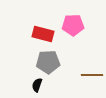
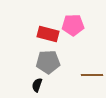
red rectangle: moved 5 px right
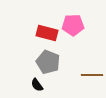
red rectangle: moved 1 px left, 1 px up
gray pentagon: rotated 25 degrees clockwise
black semicircle: rotated 56 degrees counterclockwise
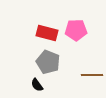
pink pentagon: moved 3 px right, 5 px down
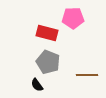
pink pentagon: moved 3 px left, 12 px up
brown line: moved 5 px left
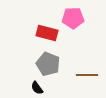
gray pentagon: moved 2 px down
black semicircle: moved 3 px down
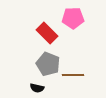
red rectangle: rotated 30 degrees clockwise
brown line: moved 14 px left
black semicircle: rotated 40 degrees counterclockwise
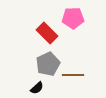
gray pentagon: rotated 25 degrees clockwise
black semicircle: rotated 56 degrees counterclockwise
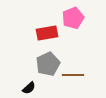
pink pentagon: rotated 20 degrees counterclockwise
red rectangle: rotated 55 degrees counterclockwise
black semicircle: moved 8 px left
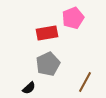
brown line: moved 12 px right, 7 px down; rotated 60 degrees counterclockwise
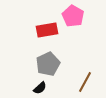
pink pentagon: moved 2 px up; rotated 20 degrees counterclockwise
red rectangle: moved 3 px up
black semicircle: moved 11 px right
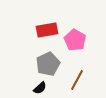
pink pentagon: moved 2 px right, 24 px down
brown line: moved 8 px left, 2 px up
